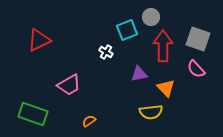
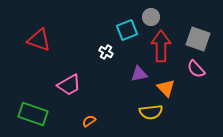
red triangle: rotated 45 degrees clockwise
red arrow: moved 2 px left
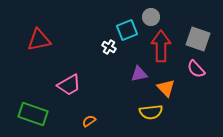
red triangle: rotated 30 degrees counterclockwise
white cross: moved 3 px right, 5 px up
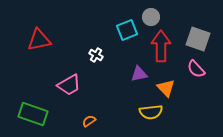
white cross: moved 13 px left, 8 px down
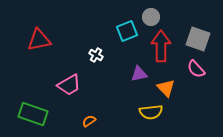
cyan square: moved 1 px down
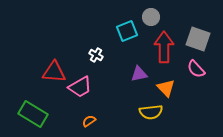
red triangle: moved 15 px right, 32 px down; rotated 15 degrees clockwise
red arrow: moved 3 px right, 1 px down
pink trapezoid: moved 11 px right, 2 px down
green rectangle: rotated 12 degrees clockwise
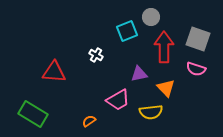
pink semicircle: rotated 30 degrees counterclockwise
pink trapezoid: moved 38 px right, 13 px down
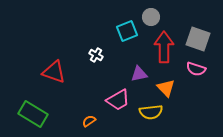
red triangle: rotated 15 degrees clockwise
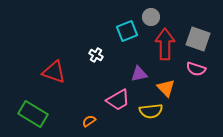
red arrow: moved 1 px right, 3 px up
yellow semicircle: moved 1 px up
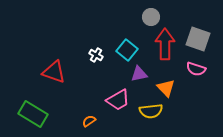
cyan square: moved 19 px down; rotated 30 degrees counterclockwise
